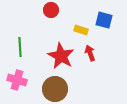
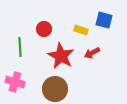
red circle: moved 7 px left, 19 px down
red arrow: moved 2 px right; rotated 98 degrees counterclockwise
pink cross: moved 2 px left, 2 px down
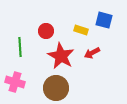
red circle: moved 2 px right, 2 px down
brown circle: moved 1 px right, 1 px up
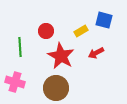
yellow rectangle: moved 1 px down; rotated 48 degrees counterclockwise
red arrow: moved 4 px right
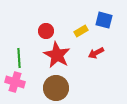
green line: moved 1 px left, 11 px down
red star: moved 4 px left, 1 px up
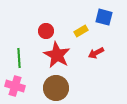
blue square: moved 3 px up
pink cross: moved 4 px down
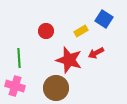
blue square: moved 2 px down; rotated 18 degrees clockwise
red star: moved 12 px right, 5 px down; rotated 12 degrees counterclockwise
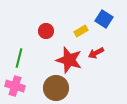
green line: rotated 18 degrees clockwise
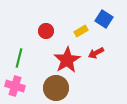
red star: moved 2 px left; rotated 24 degrees clockwise
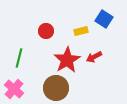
yellow rectangle: rotated 16 degrees clockwise
red arrow: moved 2 px left, 4 px down
pink cross: moved 1 px left, 3 px down; rotated 24 degrees clockwise
